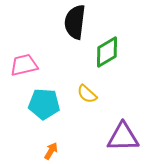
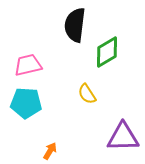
black semicircle: moved 3 px down
pink trapezoid: moved 4 px right
yellow semicircle: rotated 15 degrees clockwise
cyan pentagon: moved 18 px left, 1 px up
orange arrow: moved 1 px left
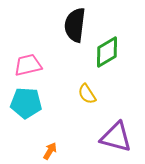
purple triangle: moved 7 px left; rotated 16 degrees clockwise
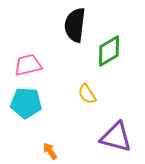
green diamond: moved 2 px right, 1 px up
orange arrow: rotated 66 degrees counterclockwise
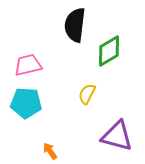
yellow semicircle: rotated 60 degrees clockwise
purple triangle: moved 1 px right, 1 px up
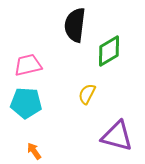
orange arrow: moved 16 px left
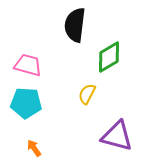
green diamond: moved 6 px down
pink trapezoid: rotated 28 degrees clockwise
orange arrow: moved 3 px up
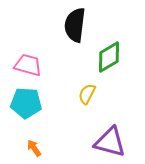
purple triangle: moved 7 px left, 6 px down
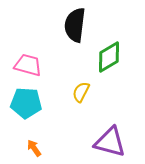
yellow semicircle: moved 6 px left, 2 px up
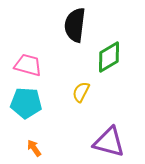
purple triangle: moved 1 px left
